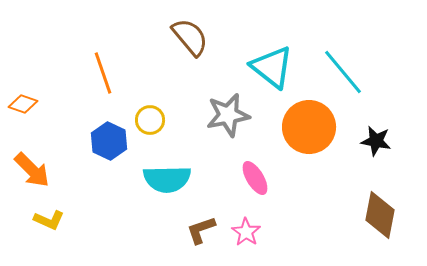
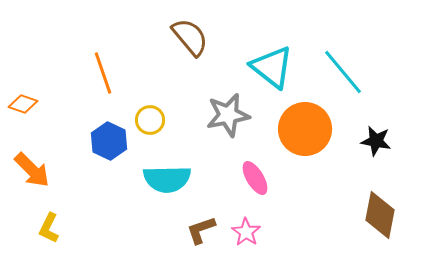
orange circle: moved 4 px left, 2 px down
yellow L-shape: moved 8 px down; rotated 92 degrees clockwise
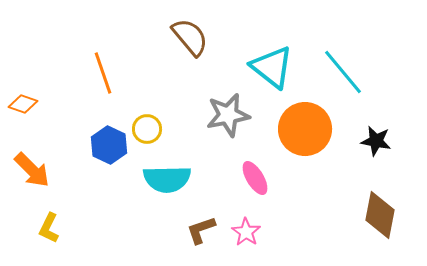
yellow circle: moved 3 px left, 9 px down
blue hexagon: moved 4 px down
